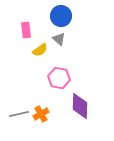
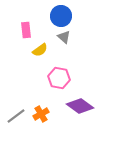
gray triangle: moved 5 px right, 2 px up
purple diamond: rotated 56 degrees counterclockwise
gray line: moved 3 px left, 2 px down; rotated 24 degrees counterclockwise
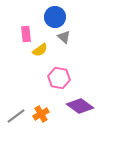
blue circle: moved 6 px left, 1 px down
pink rectangle: moved 4 px down
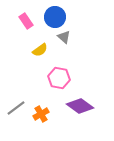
pink rectangle: moved 13 px up; rotated 28 degrees counterclockwise
gray line: moved 8 px up
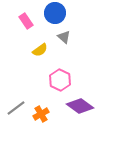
blue circle: moved 4 px up
pink hexagon: moved 1 px right, 2 px down; rotated 15 degrees clockwise
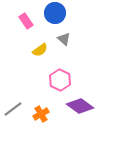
gray triangle: moved 2 px down
gray line: moved 3 px left, 1 px down
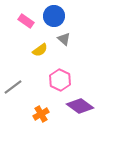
blue circle: moved 1 px left, 3 px down
pink rectangle: rotated 21 degrees counterclockwise
gray line: moved 22 px up
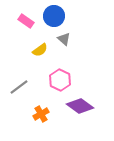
gray line: moved 6 px right
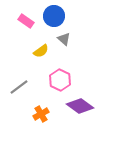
yellow semicircle: moved 1 px right, 1 px down
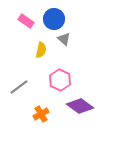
blue circle: moved 3 px down
yellow semicircle: moved 1 px up; rotated 42 degrees counterclockwise
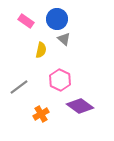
blue circle: moved 3 px right
